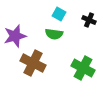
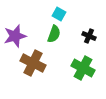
black cross: moved 16 px down
green semicircle: rotated 78 degrees counterclockwise
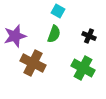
cyan square: moved 1 px left, 3 px up
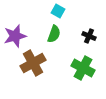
brown cross: rotated 35 degrees clockwise
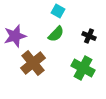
green semicircle: moved 2 px right; rotated 24 degrees clockwise
brown cross: rotated 10 degrees counterclockwise
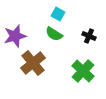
cyan square: moved 3 px down
green semicircle: moved 2 px left; rotated 78 degrees clockwise
green cross: moved 3 px down; rotated 15 degrees clockwise
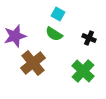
black cross: moved 2 px down
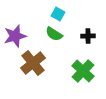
black cross: moved 1 px left, 2 px up; rotated 24 degrees counterclockwise
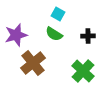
purple star: moved 1 px right, 1 px up
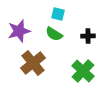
cyan square: rotated 16 degrees counterclockwise
purple star: moved 3 px right, 4 px up
